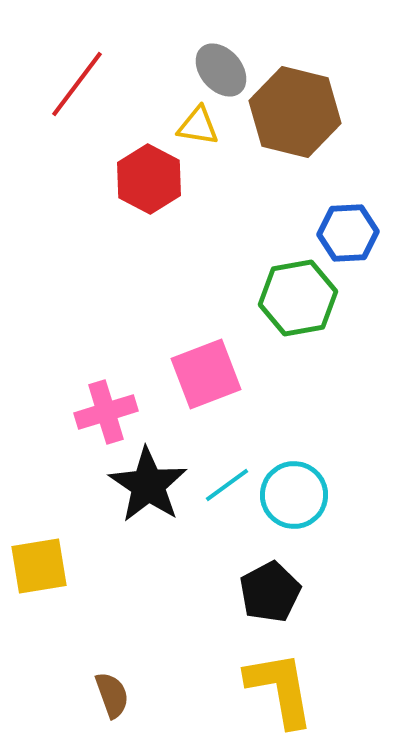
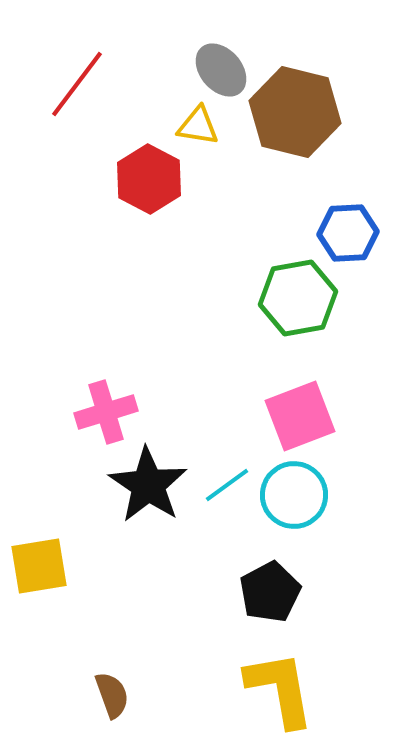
pink square: moved 94 px right, 42 px down
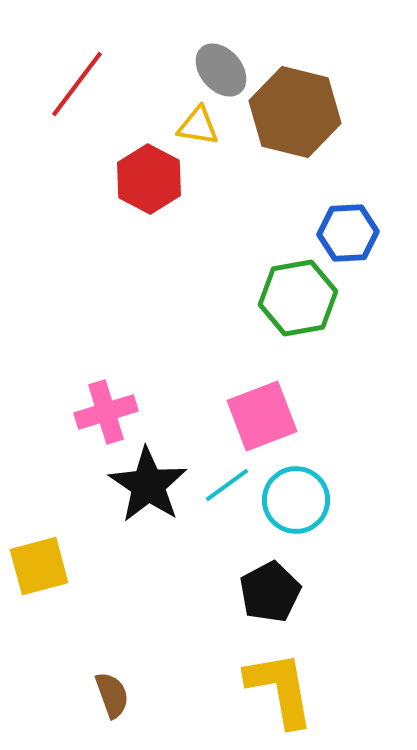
pink square: moved 38 px left
cyan circle: moved 2 px right, 5 px down
yellow square: rotated 6 degrees counterclockwise
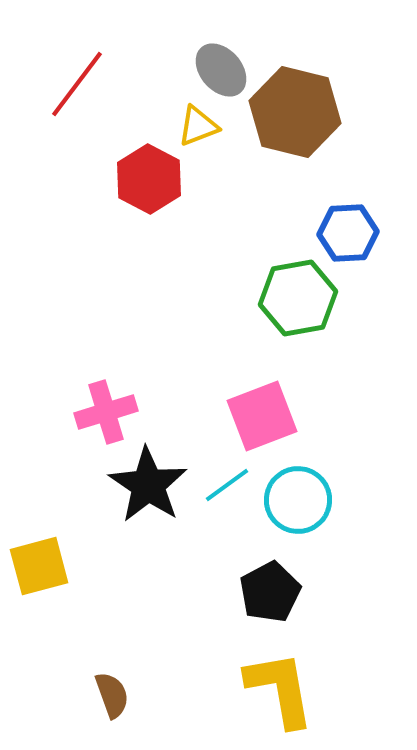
yellow triangle: rotated 30 degrees counterclockwise
cyan circle: moved 2 px right
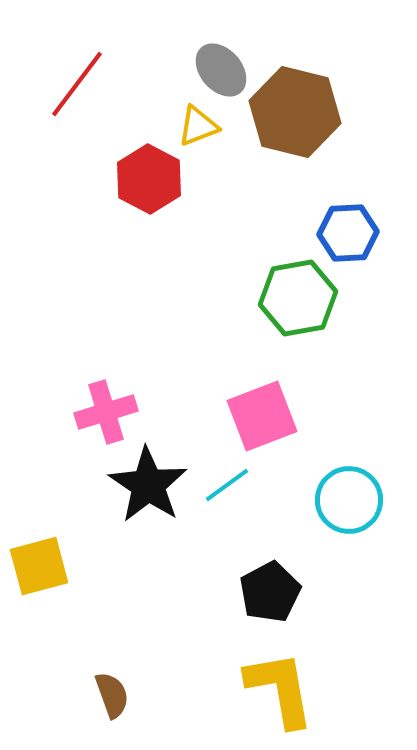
cyan circle: moved 51 px right
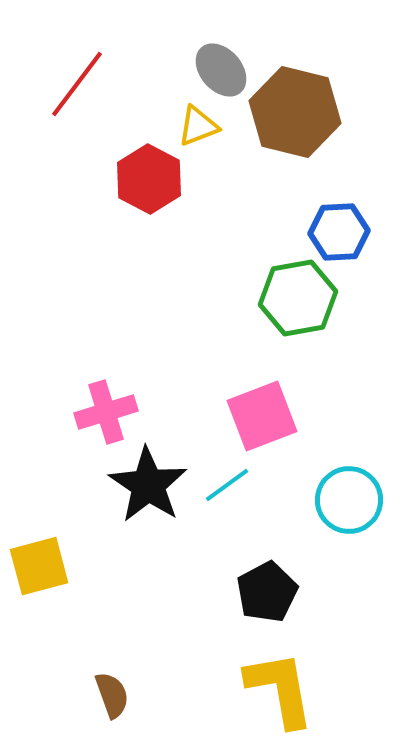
blue hexagon: moved 9 px left, 1 px up
black pentagon: moved 3 px left
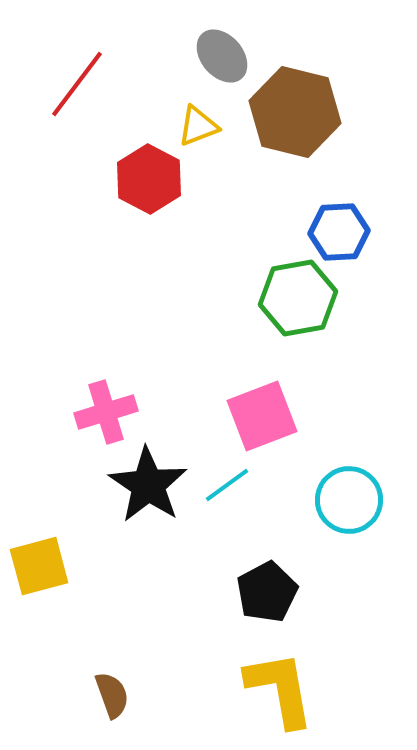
gray ellipse: moved 1 px right, 14 px up
